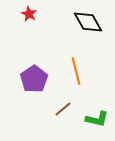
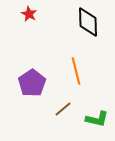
black diamond: rotated 28 degrees clockwise
purple pentagon: moved 2 px left, 4 px down
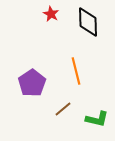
red star: moved 22 px right
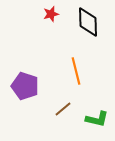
red star: rotated 28 degrees clockwise
purple pentagon: moved 7 px left, 3 px down; rotated 20 degrees counterclockwise
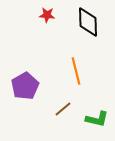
red star: moved 4 px left, 1 px down; rotated 21 degrees clockwise
purple pentagon: rotated 24 degrees clockwise
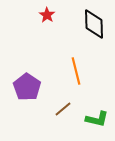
red star: rotated 28 degrees clockwise
black diamond: moved 6 px right, 2 px down
purple pentagon: moved 2 px right, 1 px down; rotated 8 degrees counterclockwise
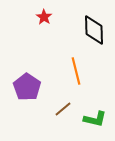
red star: moved 3 px left, 2 px down
black diamond: moved 6 px down
green L-shape: moved 2 px left
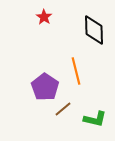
purple pentagon: moved 18 px right
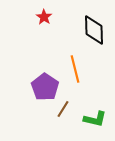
orange line: moved 1 px left, 2 px up
brown line: rotated 18 degrees counterclockwise
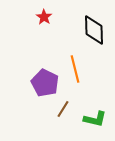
purple pentagon: moved 4 px up; rotated 8 degrees counterclockwise
